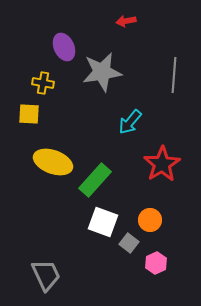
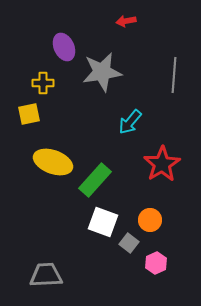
yellow cross: rotated 10 degrees counterclockwise
yellow square: rotated 15 degrees counterclockwise
gray trapezoid: rotated 68 degrees counterclockwise
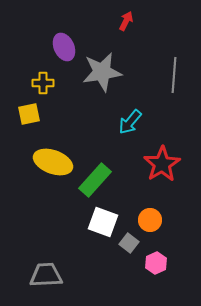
red arrow: rotated 126 degrees clockwise
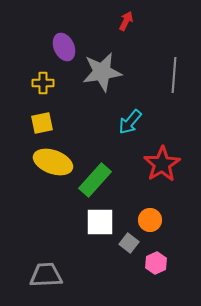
yellow square: moved 13 px right, 9 px down
white square: moved 3 px left; rotated 20 degrees counterclockwise
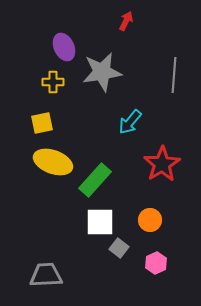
yellow cross: moved 10 px right, 1 px up
gray square: moved 10 px left, 5 px down
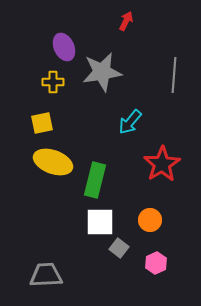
green rectangle: rotated 28 degrees counterclockwise
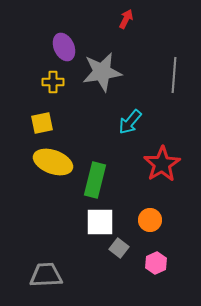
red arrow: moved 2 px up
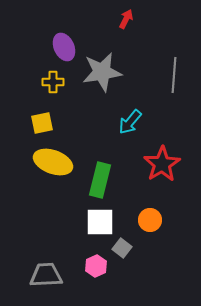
green rectangle: moved 5 px right
gray square: moved 3 px right
pink hexagon: moved 60 px left, 3 px down
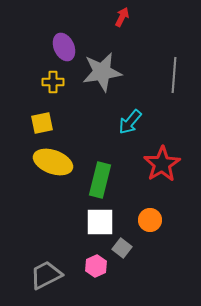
red arrow: moved 4 px left, 2 px up
gray trapezoid: rotated 24 degrees counterclockwise
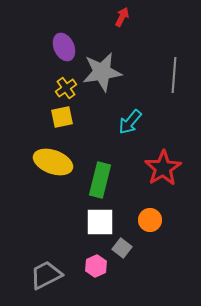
yellow cross: moved 13 px right, 6 px down; rotated 35 degrees counterclockwise
yellow square: moved 20 px right, 6 px up
red star: moved 1 px right, 4 px down
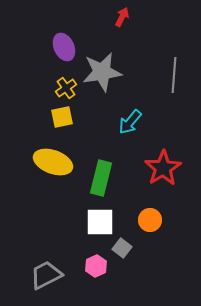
green rectangle: moved 1 px right, 2 px up
